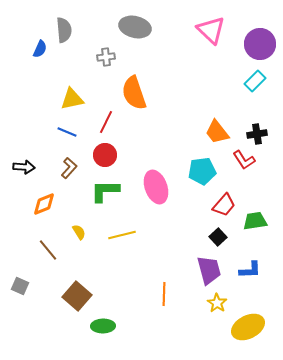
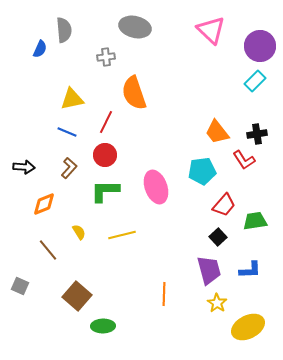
purple circle: moved 2 px down
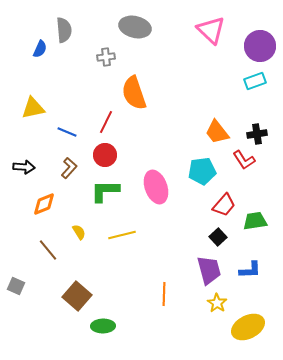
cyan rectangle: rotated 25 degrees clockwise
yellow triangle: moved 39 px left, 9 px down
gray square: moved 4 px left
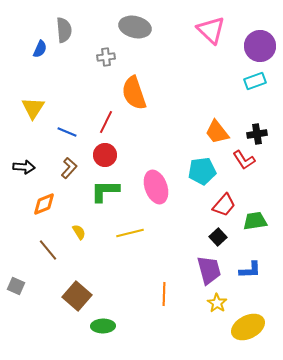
yellow triangle: rotated 45 degrees counterclockwise
yellow line: moved 8 px right, 2 px up
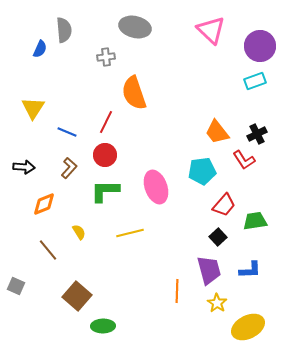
black cross: rotated 18 degrees counterclockwise
orange line: moved 13 px right, 3 px up
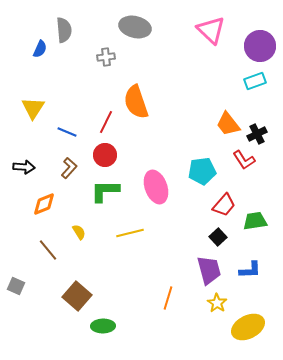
orange semicircle: moved 2 px right, 9 px down
orange trapezoid: moved 11 px right, 8 px up
orange line: moved 9 px left, 7 px down; rotated 15 degrees clockwise
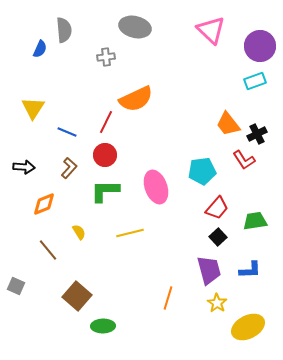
orange semicircle: moved 3 px up; rotated 96 degrees counterclockwise
red trapezoid: moved 7 px left, 3 px down
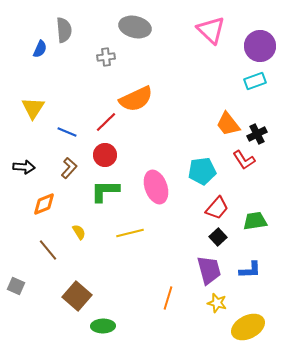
red line: rotated 20 degrees clockwise
yellow star: rotated 18 degrees counterclockwise
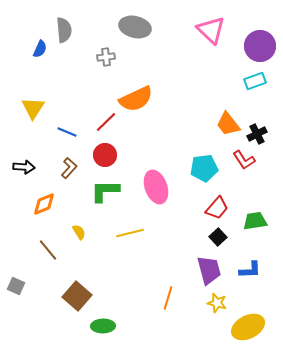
cyan pentagon: moved 2 px right, 3 px up
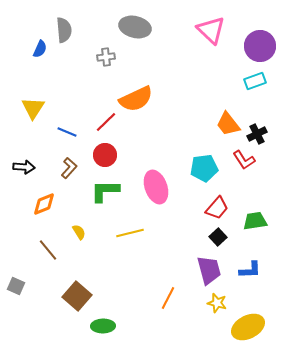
orange line: rotated 10 degrees clockwise
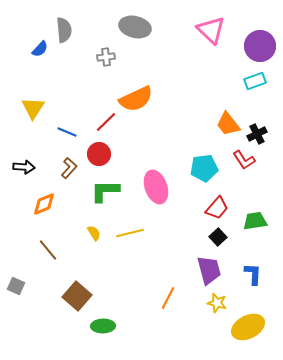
blue semicircle: rotated 18 degrees clockwise
red circle: moved 6 px left, 1 px up
yellow semicircle: moved 15 px right, 1 px down
blue L-shape: moved 3 px right, 4 px down; rotated 85 degrees counterclockwise
